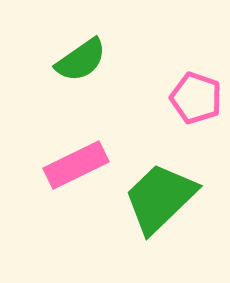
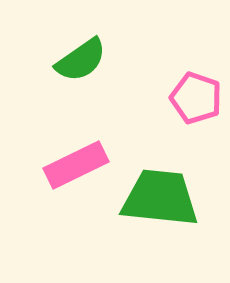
green trapezoid: rotated 50 degrees clockwise
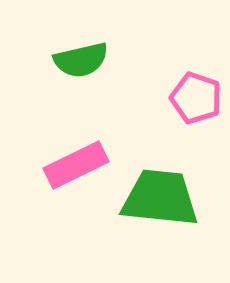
green semicircle: rotated 22 degrees clockwise
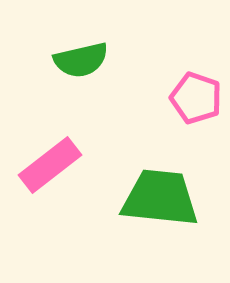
pink rectangle: moved 26 px left; rotated 12 degrees counterclockwise
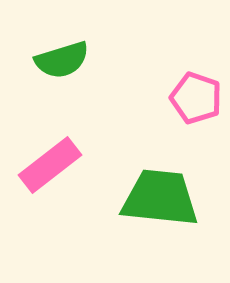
green semicircle: moved 19 px left; rotated 4 degrees counterclockwise
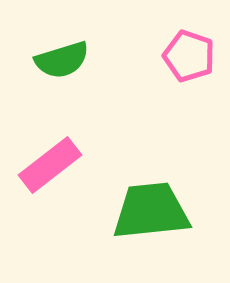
pink pentagon: moved 7 px left, 42 px up
green trapezoid: moved 9 px left, 13 px down; rotated 12 degrees counterclockwise
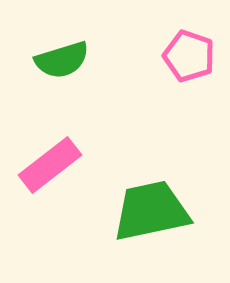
green trapezoid: rotated 6 degrees counterclockwise
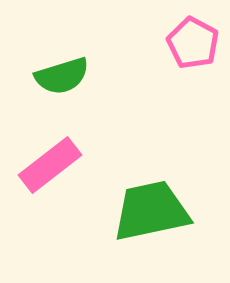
pink pentagon: moved 4 px right, 13 px up; rotated 9 degrees clockwise
green semicircle: moved 16 px down
